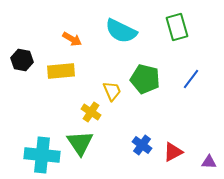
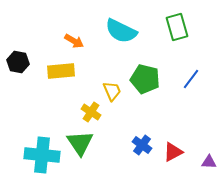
orange arrow: moved 2 px right, 2 px down
black hexagon: moved 4 px left, 2 px down
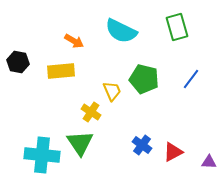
green pentagon: moved 1 px left
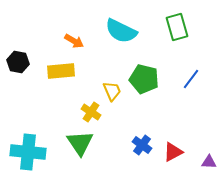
cyan cross: moved 14 px left, 3 px up
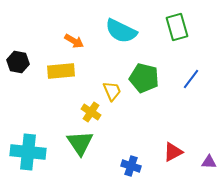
green pentagon: moved 1 px up
blue cross: moved 11 px left, 21 px down; rotated 18 degrees counterclockwise
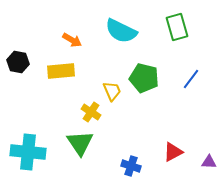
orange arrow: moved 2 px left, 1 px up
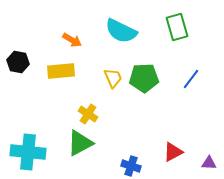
green pentagon: rotated 16 degrees counterclockwise
yellow trapezoid: moved 1 px right, 13 px up
yellow cross: moved 3 px left, 2 px down
green triangle: rotated 36 degrees clockwise
purple triangle: moved 1 px down
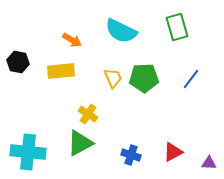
blue cross: moved 11 px up
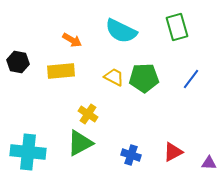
yellow trapezoid: moved 1 px right, 1 px up; rotated 40 degrees counterclockwise
